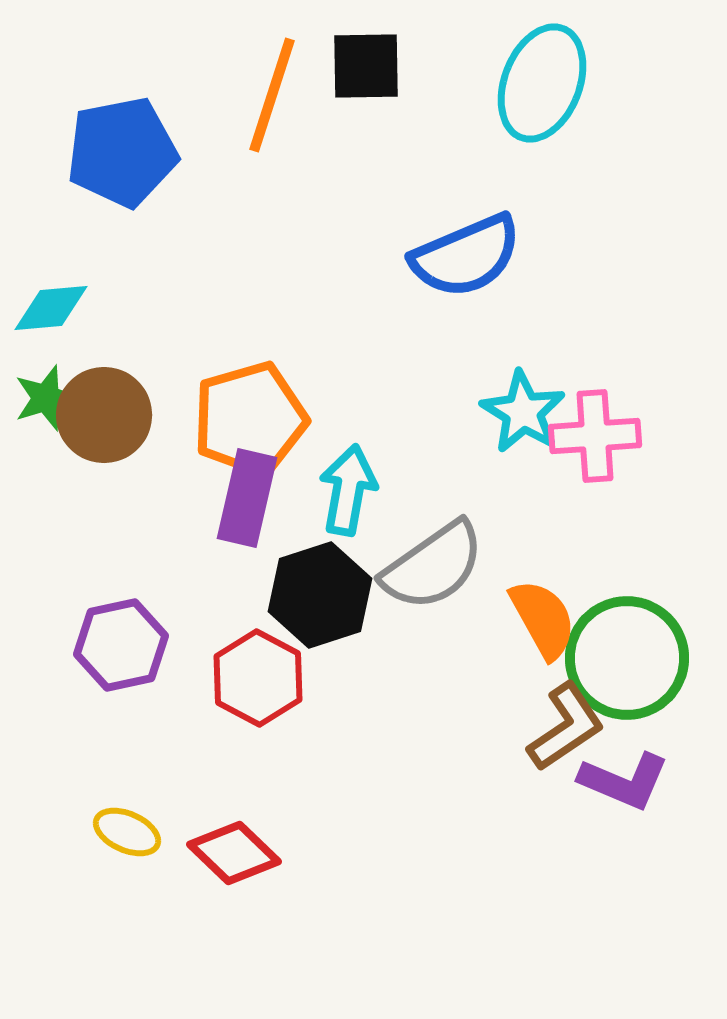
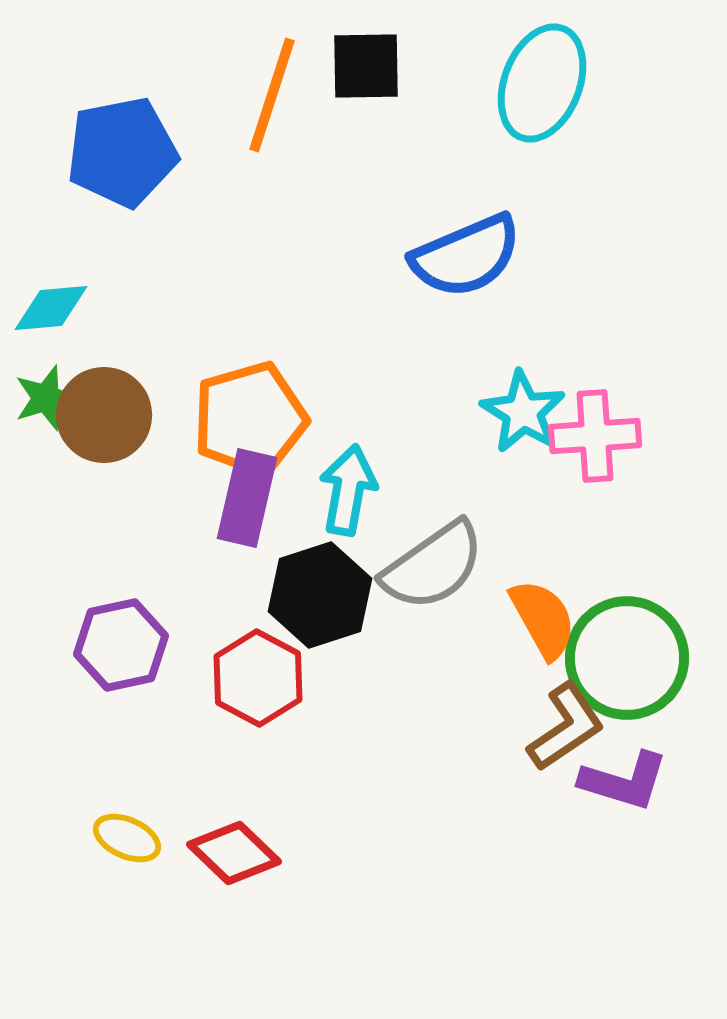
purple L-shape: rotated 6 degrees counterclockwise
yellow ellipse: moved 6 px down
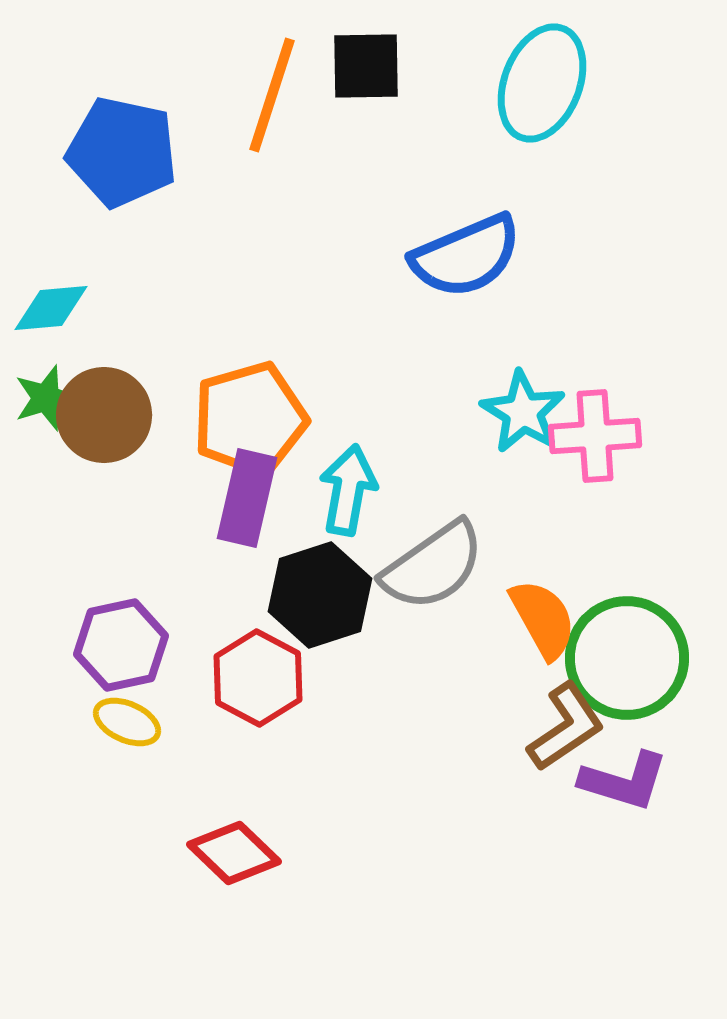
blue pentagon: rotated 23 degrees clockwise
yellow ellipse: moved 116 px up
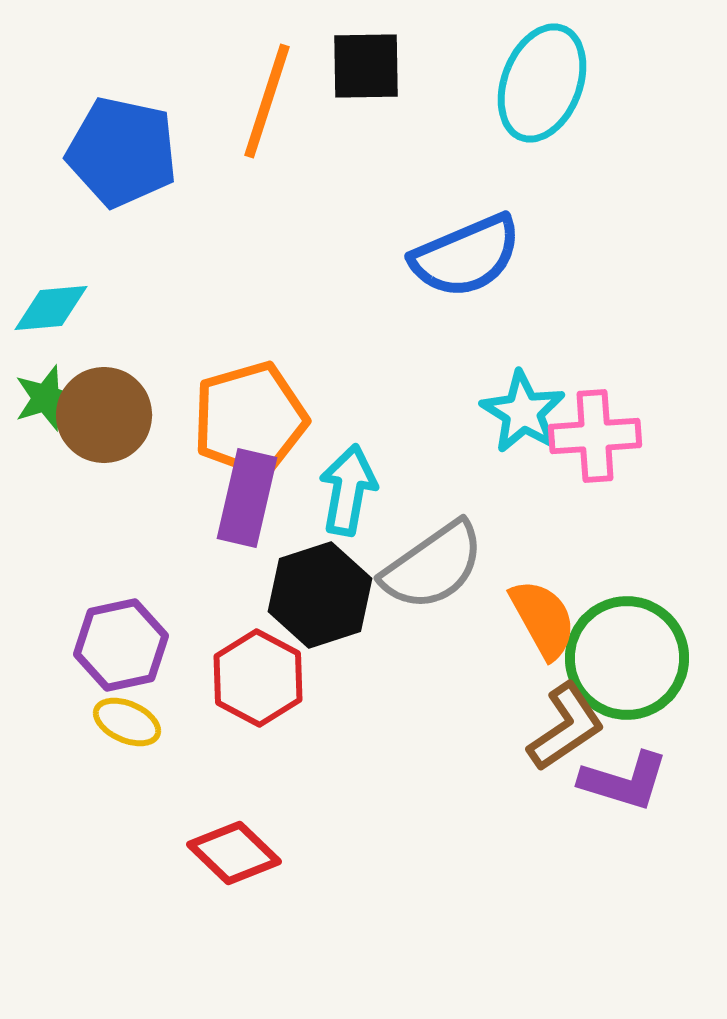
orange line: moved 5 px left, 6 px down
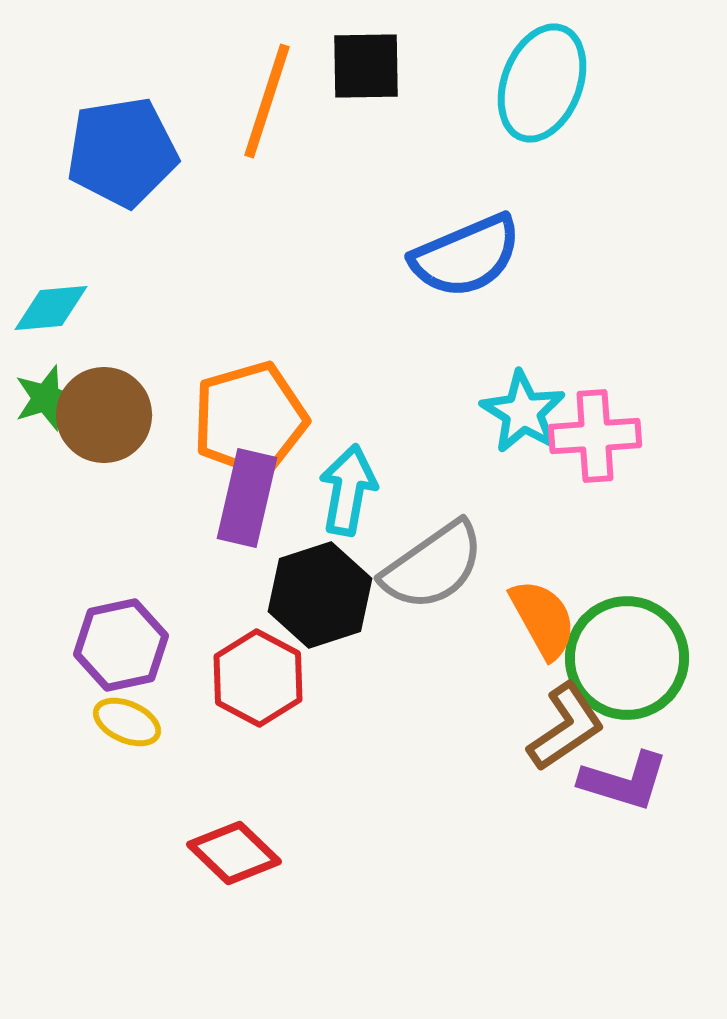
blue pentagon: rotated 21 degrees counterclockwise
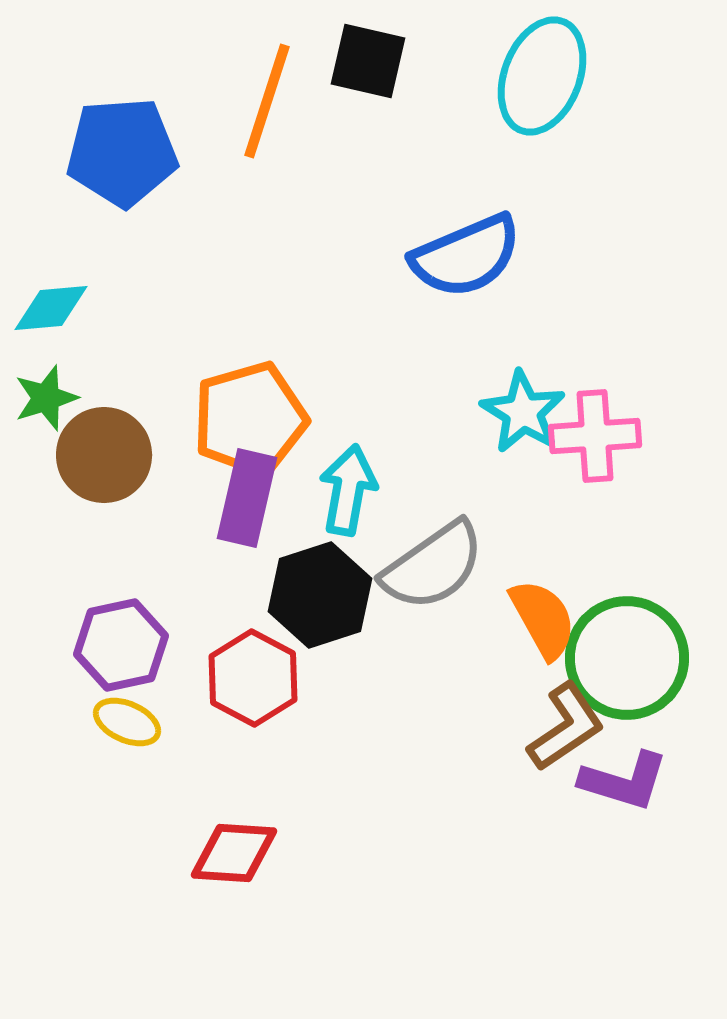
black square: moved 2 px right, 5 px up; rotated 14 degrees clockwise
cyan ellipse: moved 7 px up
blue pentagon: rotated 5 degrees clockwise
brown circle: moved 40 px down
red hexagon: moved 5 px left
red diamond: rotated 40 degrees counterclockwise
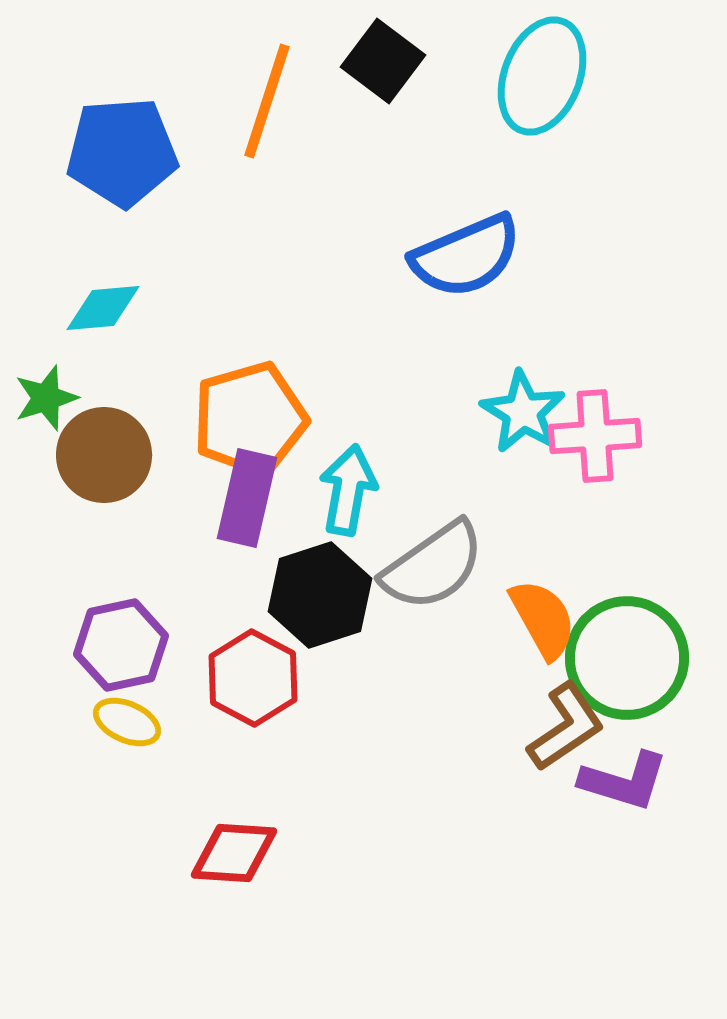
black square: moved 15 px right; rotated 24 degrees clockwise
cyan diamond: moved 52 px right
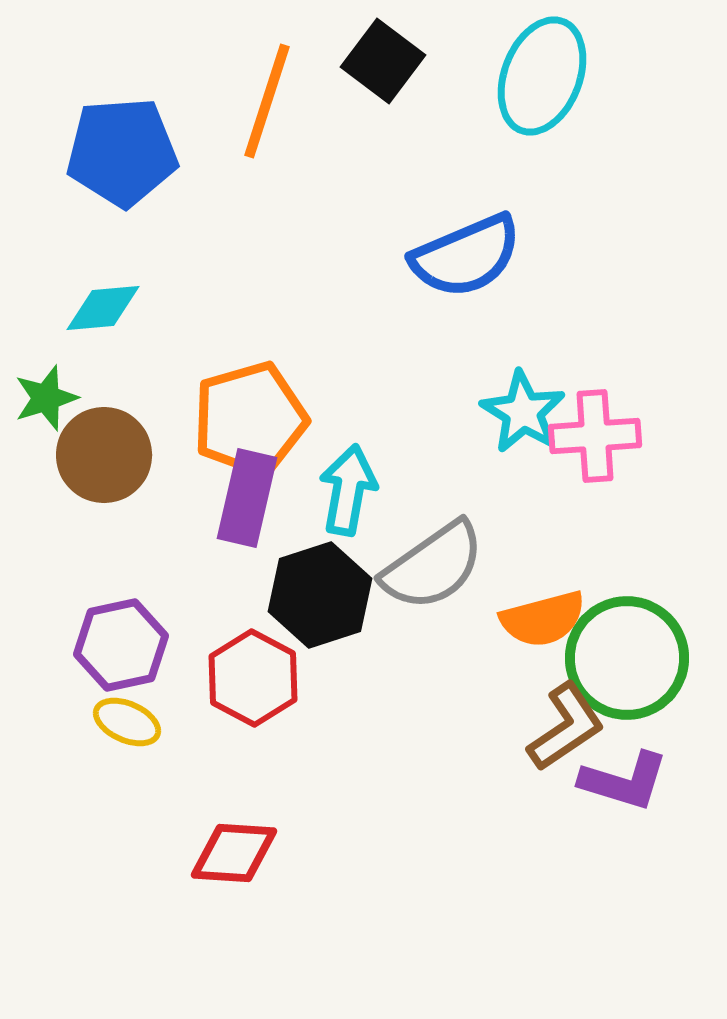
orange semicircle: rotated 104 degrees clockwise
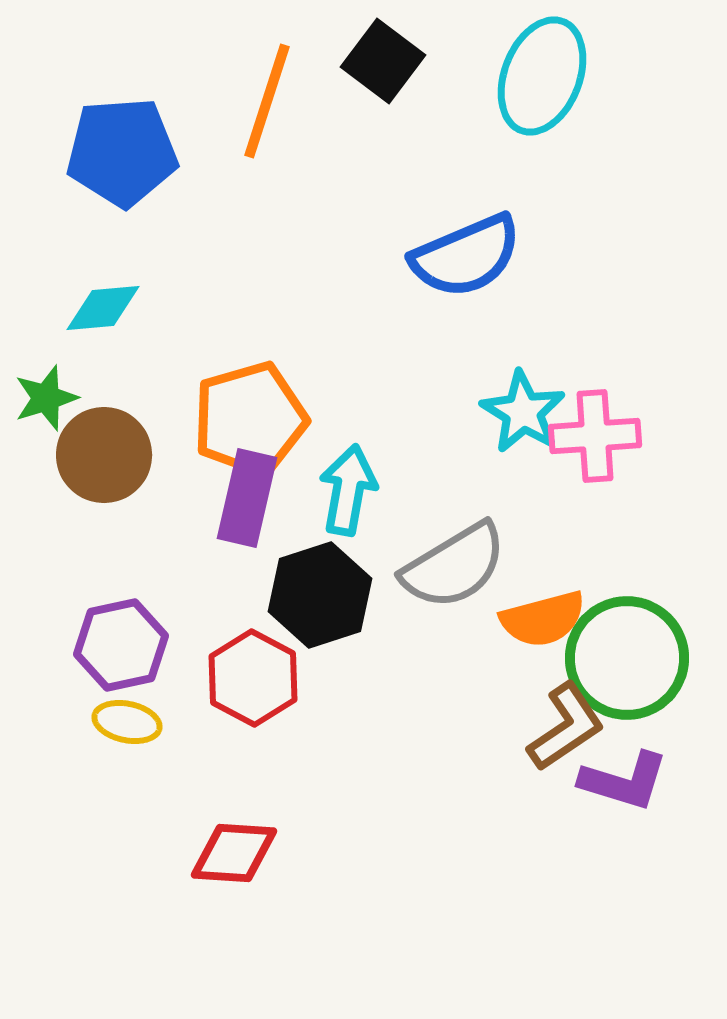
gray semicircle: moved 21 px right; rotated 4 degrees clockwise
yellow ellipse: rotated 12 degrees counterclockwise
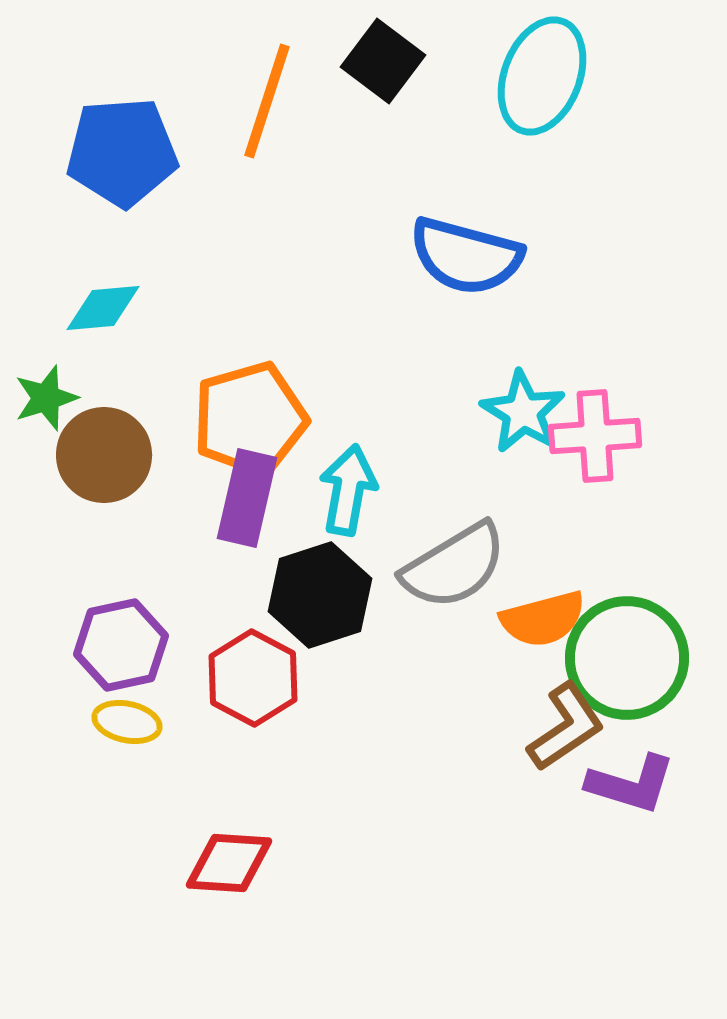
blue semicircle: rotated 38 degrees clockwise
purple L-shape: moved 7 px right, 3 px down
red diamond: moved 5 px left, 10 px down
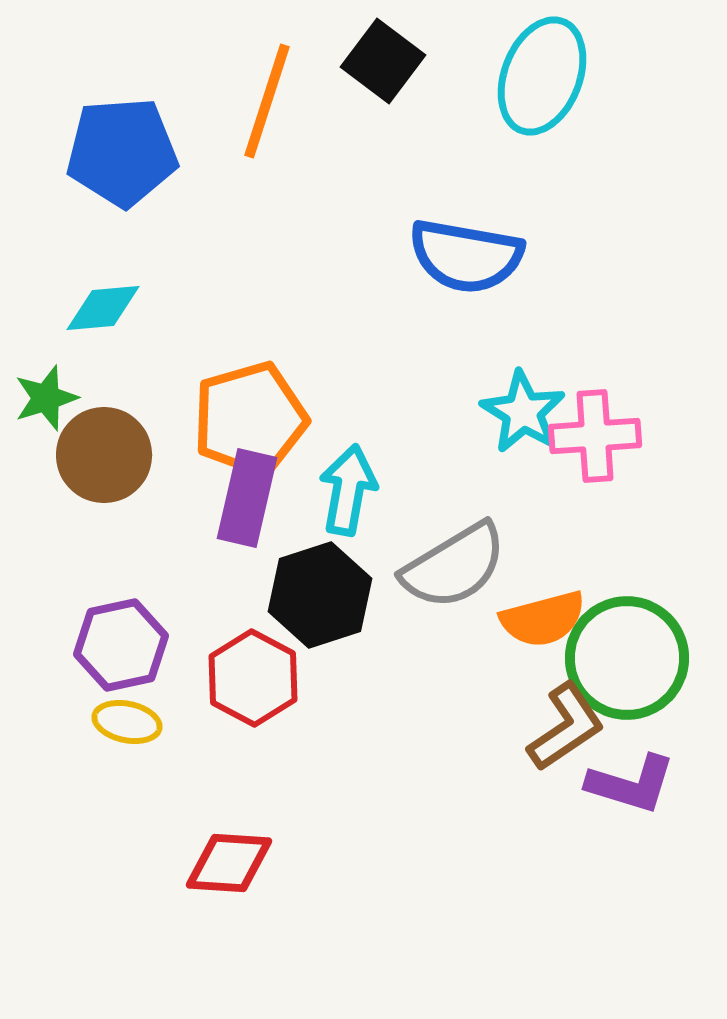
blue semicircle: rotated 5 degrees counterclockwise
